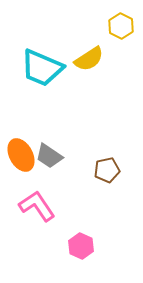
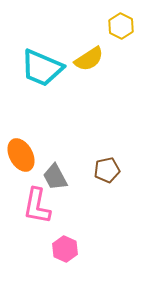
gray trapezoid: moved 6 px right, 21 px down; rotated 28 degrees clockwise
pink L-shape: rotated 135 degrees counterclockwise
pink hexagon: moved 16 px left, 3 px down
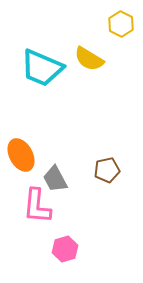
yellow hexagon: moved 2 px up
yellow semicircle: rotated 64 degrees clockwise
gray trapezoid: moved 2 px down
pink L-shape: rotated 6 degrees counterclockwise
pink hexagon: rotated 20 degrees clockwise
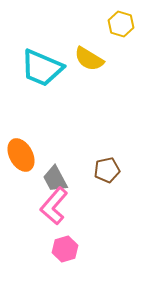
yellow hexagon: rotated 10 degrees counterclockwise
pink L-shape: moved 17 px right; rotated 36 degrees clockwise
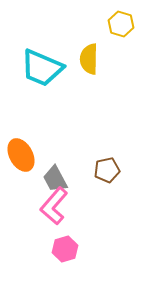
yellow semicircle: rotated 60 degrees clockwise
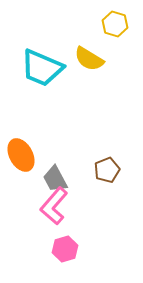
yellow hexagon: moved 6 px left
yellow semicircle: rotated 60 degrees counterclockwise
brown pentagon: rotated 10 degrees counterclockwise
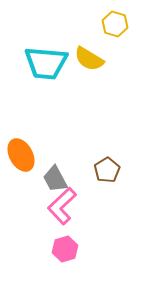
cyan trapezoid: moved 4 px right, 5 px up; rotated 18 degrees counterclockwise
brown pentagon: rotated 10 degrees counterclockwise
pink L-shape: moved 8 px right; rotated 6 degrees clockwise
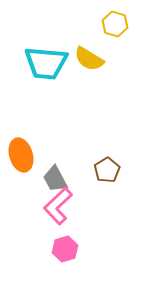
orange ellipse: rotated 12 degrees clockwise
pink L-shape: moved 4 px left
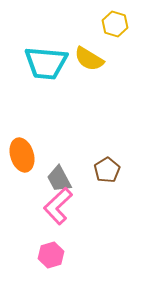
orange ellipse: moved 1 px right
gray trapezoid: moved 4 px right
pink hexagon: moved 14 px left, 6 px down
